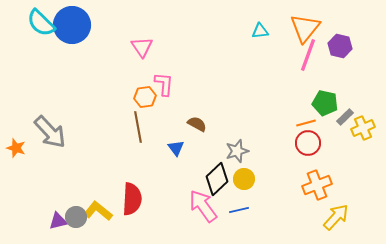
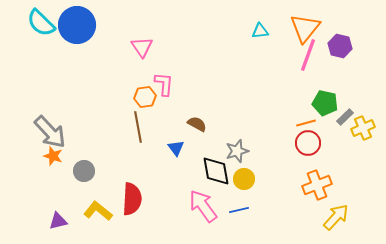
blue circle: moved 5 px right
orange star: moved 37 px right, 8 px down
black diamond: moved 1 px left, 8 px up; rotated 56 degrees counterclockwise
gray circle: moved 8 px right, 46 px up
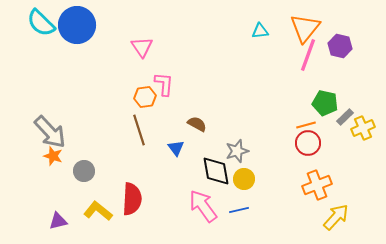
orange line: moved 2 px down
brown line: moved 1 px right, 3 px down; rotated 8 degrees counterclockwise
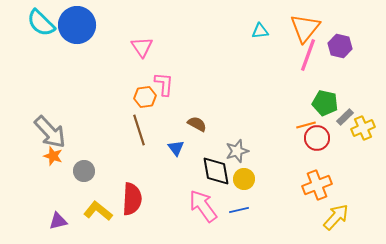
red circle: moved 9 px right, 5 px up
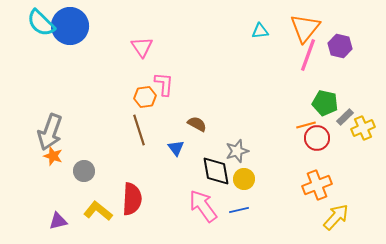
blue circle: moved 7 px left, 1 px down
gray arrow: rotated 63 degrees clockwise
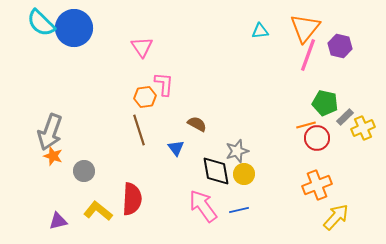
blue circle: moved 4 px right, 2 px down
yellow circle: moved 5 px up
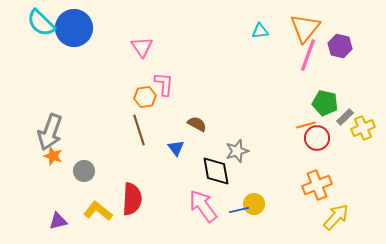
yellow circle: moved 10 px right, 30 px down
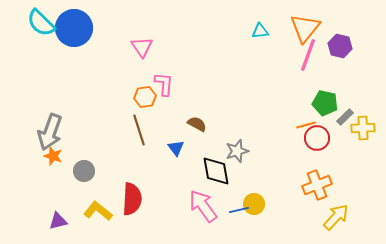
yellow cross: rotated 20 degrees clockwise
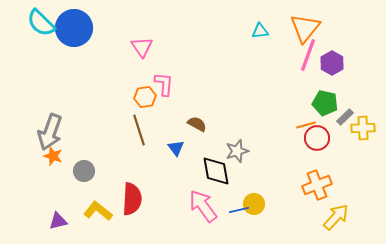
purple hexagon: moved 8 px left, 17 px down; rotated 15 degrees clockwise
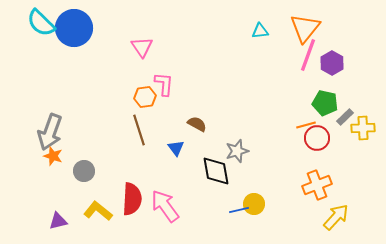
pink arrow: moved 38 px left
